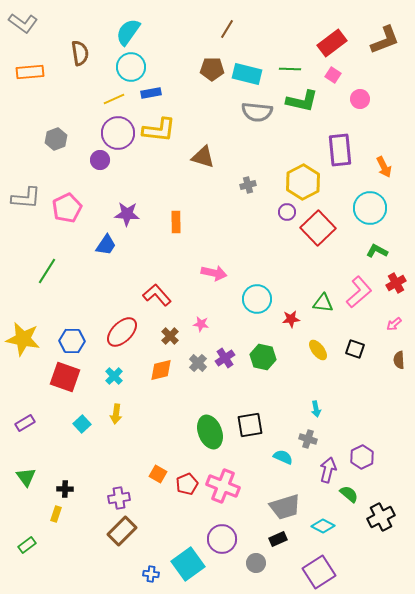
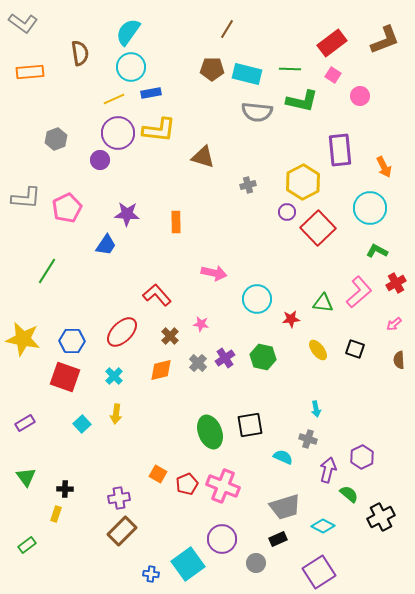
pink circle at (360, 99): moved 3 px up
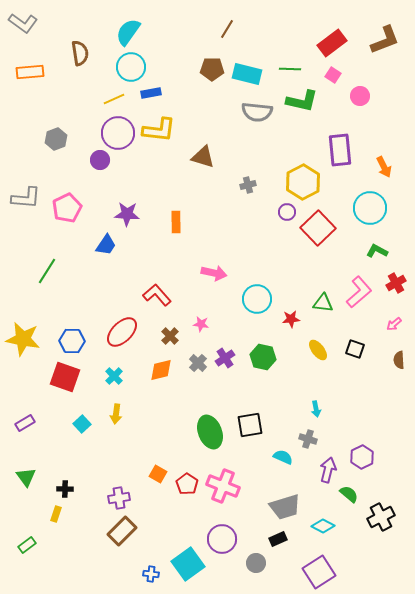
red pentagon at (187, 484): rotated 15 degrees counterclockwise
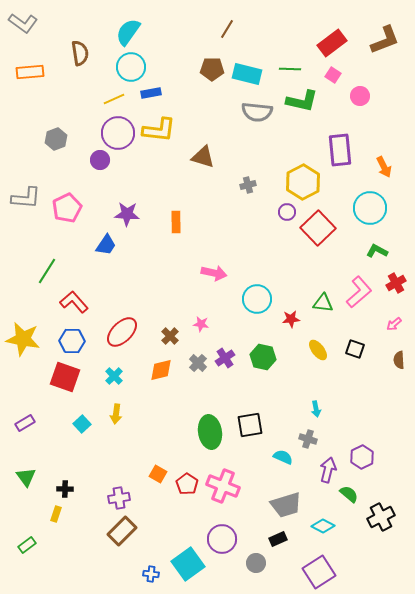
red L-shape at (157, 295): moved 83 px left, 7 px down
green ellipse at (210, 432): rotated 12 degrees clockwise
gray trapezoid at (285, 507): moved 1 px right, 2 px up
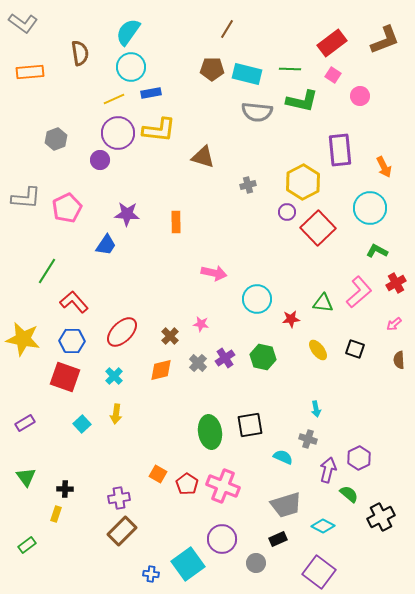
purple hexagon at (362, 457): moved 3 px left, 1 px down
purple square at (319, 572): rotated 20 degrees counterclockwise
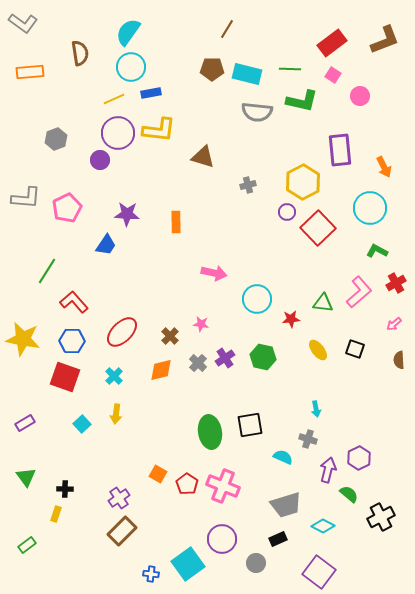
purple cross at (119, 498): rotated 25 degrees counterclockwise
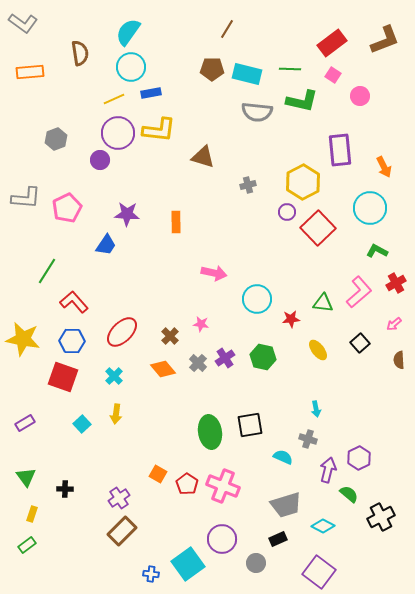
black square at (355, 349): moved 5 px right, 6 px up; rotated 30 degrees clockwise
orange diamond at (161, 370): moved 2 px right, 1 px up; rotated 65 degrees clockwise
red square at (65, 377): moved 2 px left
yellow rectangle at (56, 514): moved 24 px left
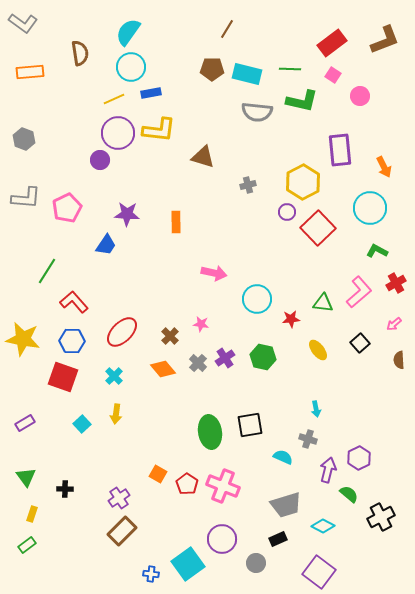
gray hexagon at (56, 139): moved 32 px left; rotated 20 degrees counterclockwise
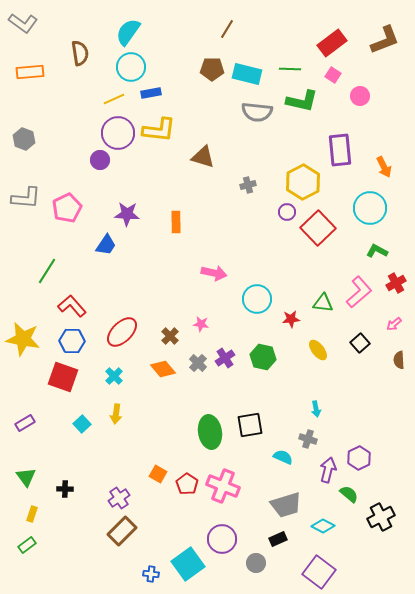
red L-shape at (74, 302): moved 2 px left, 4 px down
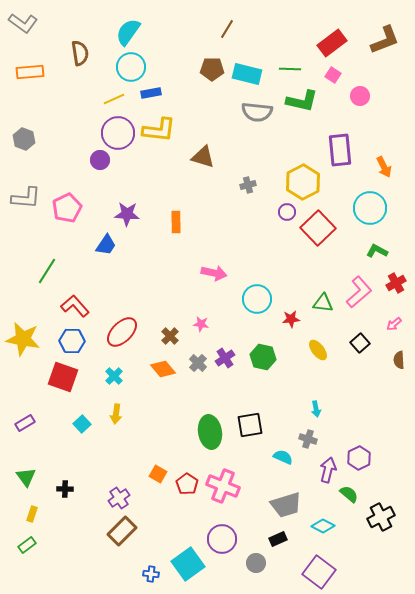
red L-shape at (72, 306): moved 3 px right
